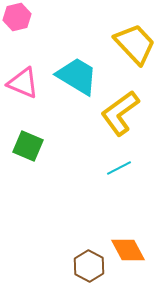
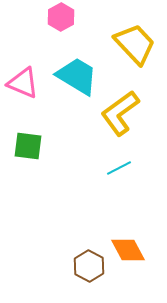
pink hexagon: moved 44 px right; rotated 16 degrees counterclockwise
green square: rotated 16 degrees counterclockwise
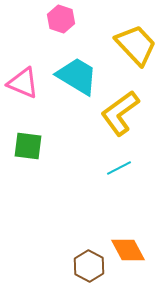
pink hexagon: moved 2 px down; rotated 12 degrees counterclockwise
yellow trapezoid: moved 1 px right, 1 px down
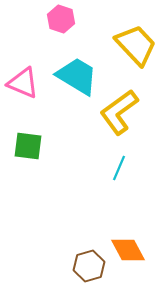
yellow L-shape: moved 1 px left, 1 px up
cyan line: rotated 40 degrees counterclockwise
brown hexagon: rotated 16 degrees clockwise
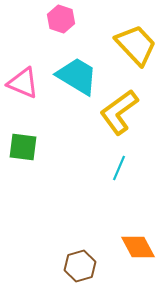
green square: moved 5 px left, 1 px down
orange diamond: moved 10 px right, 3 px up
brown hexagon: moved 9 px left
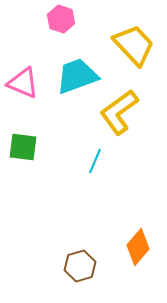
yellow trapezoid: moved 2 px left
cyan trapezoid: rotated 51 degrees counterclockwise
cyan line: moved 24 px left, 7 px up
orange diamond: rotated 69 degrees clockwise
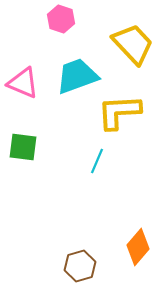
yellow trapezoid: moved 1 px left, 1 px up
yellow L-shape: rotated 33 degrees clockwise
cyan line: moved 2 px right
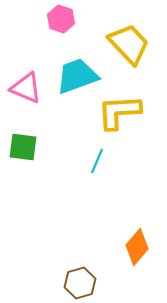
yellow trapezoid: moved 4 px left
pink triangle: moved 3 px right, 5 px down
orange diamond: moved 1 px left
brown hexagon: moved 17 px down
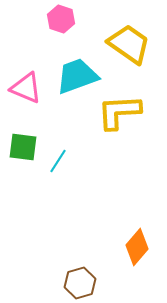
yellow trapezoid: rotated 12 degrees counterclockwise
cyan line: moved 39 px left; rotated 10 degrees clockwise
